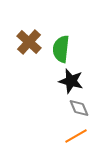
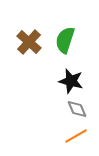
green semicircle: moved 4 px right, 9 px up; rotated 12 degrees clockwise
gray diamond: moved 2 px left, 1 px down
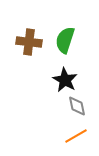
brown cross: rotated 35 degrees counterclockwise
black star: moved 6 px left, 1 px up; rotated 15 degrees clockwise
gray diamond: moved 3 px up; rotated 10 degrees clockwise
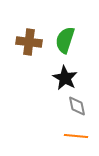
black star: moved 2 px up
orange line: rotated 35 degrees clockwise
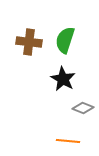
black star: moved 2 px left, 1 px down
gray diamond: moved 6 px right, 2 px down; rotated 55 degrees counterclockwise
orange line: moved 8 px left, 5 px down
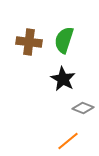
green semicircle: moved 1 px left
orange line: rotated 45 degrees counterclockwise
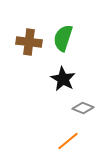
green semicircle: moved 1 px left, 2 px up
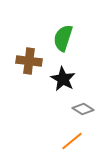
brown cross: moved 19 px down
gray diamond: moved 1 px down; rotated 10 degrees clockwise
orange line: moved 4 px right
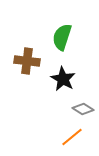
green semicircle: moved 1 px left, 1 px up
brown cross: moved 2 px left
orange line: moved 4 px up
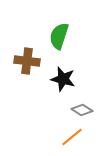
green semicircle: moved 3 px left, 1 px up
black star: rotated 15 degrees counterclockwise
gray diamond: moved 1 px left, 1 px down
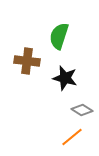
black star: moved 2 px right, 1 px up
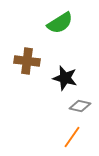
green semicircle: moved 1 px right, 13 px up; rotated 140 degrees counterclockwise
gray diamond: moved 2 px left, 4 px up; rotated 20 degrees counterclockwise
orange line: rotated 15 degrees counterclockwise
